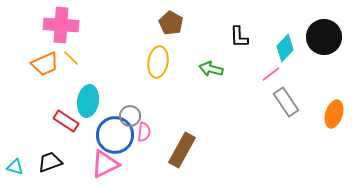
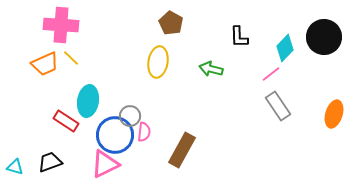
gray rectangle: moved 8 px left, 4 px down
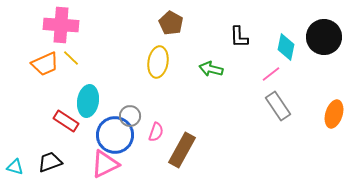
cyan diamond: moved 1 px right, 1 px up; rotated 32 degrees counterclockwise
pink semicircle: moved 12 px right; rotated 12 degrees clockwise
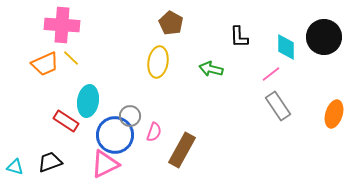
pink cross: moved 1 px right
cyan diamond: rotated 12 degrees counterclockwise
pink semicircle: moved 2 px left
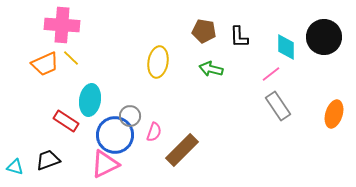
brown pentagon: moved 33 px right, 8 px down; rotated 20 degrees counterclockwise
cyan ellipse: moved 2 px right, 1 px up
brown rectangle: rotated 16 degrees clockwise
black trapezoid: moved 2 px left, 2 px up
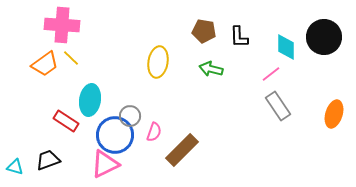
orange trapezoid: rotated 12 degrees counterclockwise
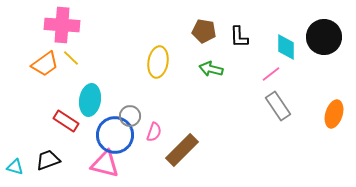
pink triangle: rotated 40 degrees clockwise
